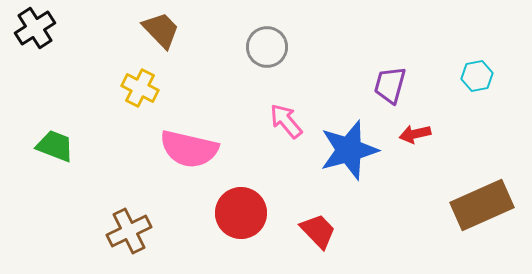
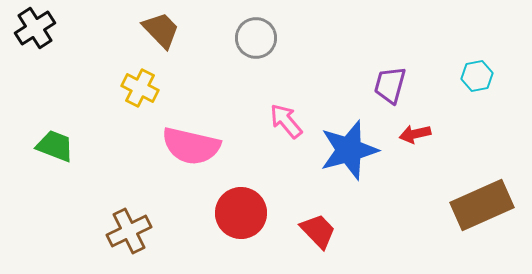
gray circle: moved 11 px left, 9 px up
pink semicircle: moved 2 px right, 3 px up
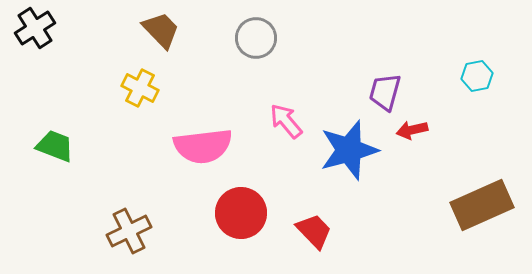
purple trapezoid: moved 5 px left, 7 px down
red arrow: moved 3 px left, 4 px up
pink semicircle: moved 12 px right; rotated 20 degrees counterclockwise
red trapezoid: moved 4 px left
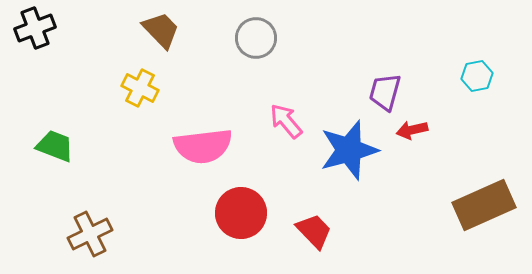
black cross: rotated 12 degrees clockwise
brown rectangle: moved 2 px right
brown cross: moved 39 px left, 3 px down
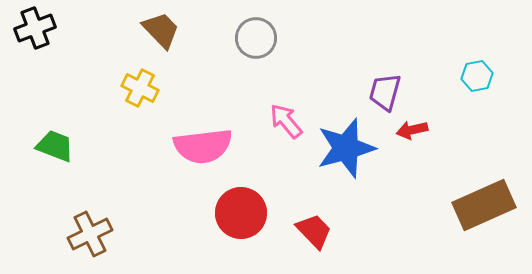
blue star: moved 3 px left, 2 px up
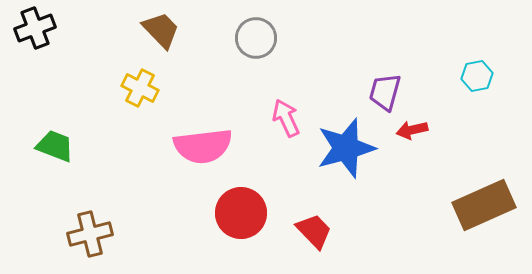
pink arrow: moved 3 px up; rotated 15 degrees clockwise
brown cross: rotated 12 degrees clockwise
